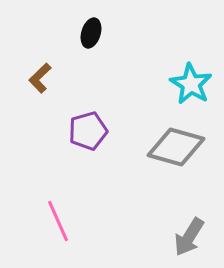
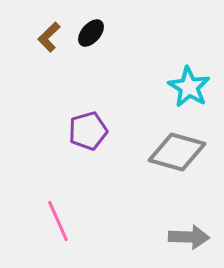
black ellipse: rotated 24 degrees clockwise
brown L-shape: moved 9 px right, 41 px up
cyan star: moved 2 px left, 3 px down
gray diamond: moved 1 px right, 5 px down
gray arrow: rotated 120 degrees counterclockwise
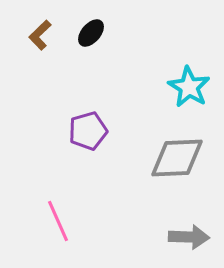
brown L-shape: moved 9 px left, 2 px up
gray diamond: moved 6 px down; rotated 18 degrees counterclockwise
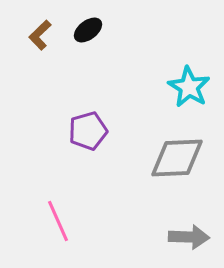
black ellipse: moved 3 px left, 3 px up; rotated 12 degrees clockwise
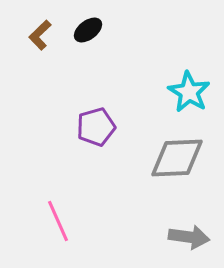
cyan star: moved 5 px down
purple pentagon: moved 8 px right, 4 px up
gray arrow: rotated 6 degrees clockwise
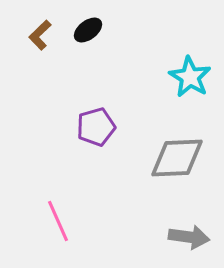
cyan star: moved 1 px right, 15 px up
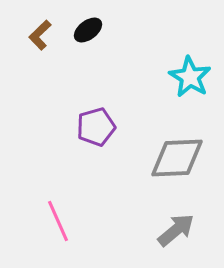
gray arrow: moved 13 px left, 7 px up; rotated 48 degrees counterclockwise
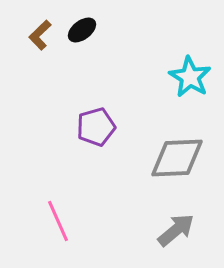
black ellipse: moved 6 px left
